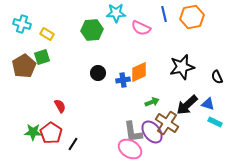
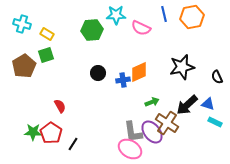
cyan star: moved 2 px down
green square: moved 4 px right, 2 px up
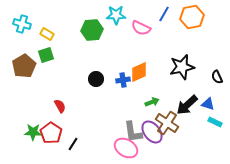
blue line: rotated 42 degrees clockwise
black circle: moved 2 px left, 6 px down
pink ellipse: moved 4 px left, 1 px up
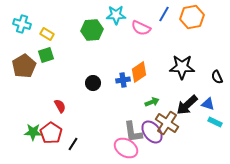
black star: rotated 15 degrees clockwise
orange diamond: rotated 10 degrees counterclockwise
black circle: moved 3 px left, 4 px down
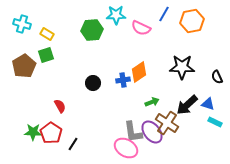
orange hexagon: moved 4 px down
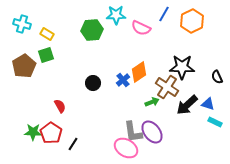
orange hexagon: rotated 15 degrees counterclockwise
blue cross: rotated 32 degrees counterclockwise
brown cross: moved 36 px up
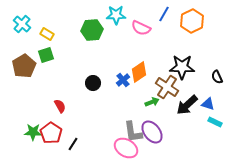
cyan cross: rotated 24 degrees clockwise
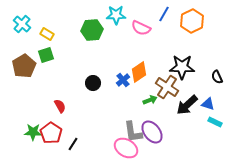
green arrow: moved 2 px left, 2 px up
